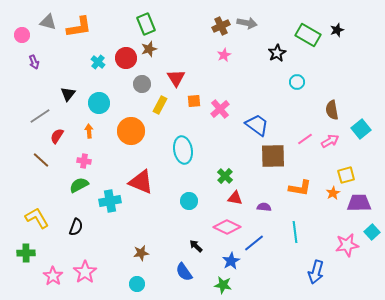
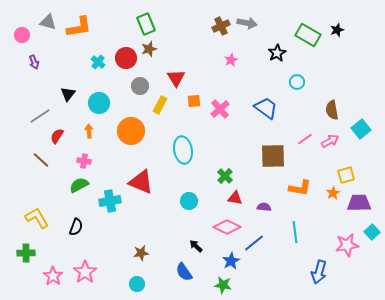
pink star at (224, 55): moved 7 px right, 5 px down
gray circle at (142, 84): moved 2 px left, 2 px down
blue trapezoid at (257, 125): moved 9 px right, 17 px up
blue arrow at (316, 272): moved 3 px right
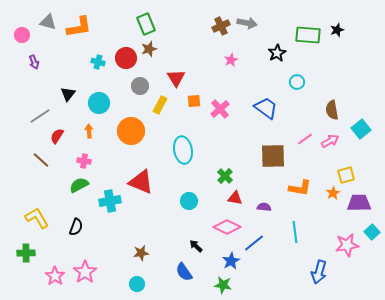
green rectangle at (308, 35): rotated 25 degrees counterclockwise
cyan cross at (98, 62): rotated 24 degrees counterclockwise
pink star at (53, 276): moved 2 px right
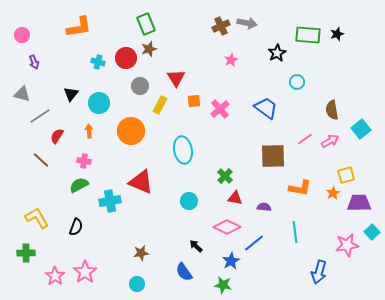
gray triangle at (48, 22): moved 26 px left, 72 px down
black star at (337, 30): moved 4 px down
black triangle at (68, 94): moved 3 px right
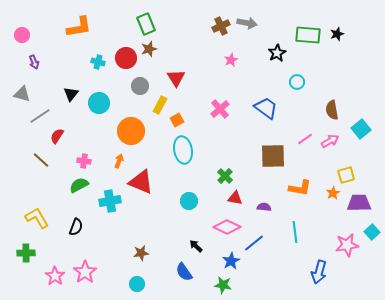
orange square at (194, 101): moved 17 px left, 19 px down; rotated 24 degrees counterclockwise
orange arrow at (89, 131): moved 30 px right, 30 px down; rotated 24 degrees clockwise
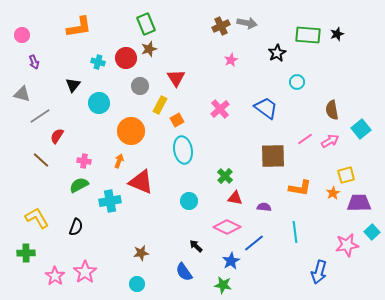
black triangle at (71, 94): moved 2 px right, 9 px up
